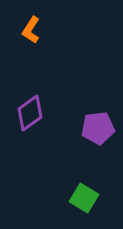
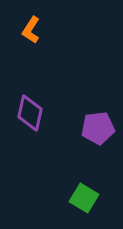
purple diamond: rotated 42 degrees counterclockwise
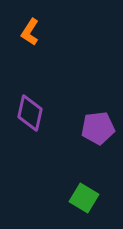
orange L-shape: moved 1 px left, 2 px down
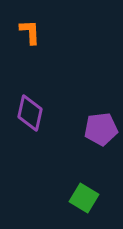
orange L-shape: rotated 144 degrees clockwise
purple pentagon: moved 3 px right, 1 px down
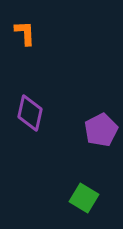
orange L-shape: moved 5 px left, 1 px down
purple pentagon: moved 1 px down; rotated 20 degrees counterclockwise
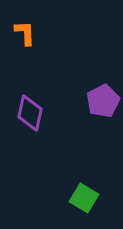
purple pentagon: moved 2 px right, 29 px up
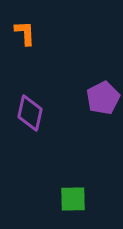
purple pentagon: moved 3 px up
green square: moved 11 px left, 1 px down; rotated 32 degrees counterclockwise
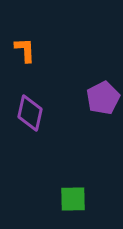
orange L-shape: moved 17 px down
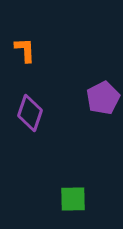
purple diamond: rotated 6 degrees clockwise
